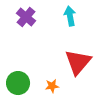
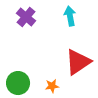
red triangle: rotated 16 degrees clockwise
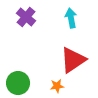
cyan arrow: moved 1 px right, 2 px down
red triangle: moved 5 px left, 2 px up
orange star: moved 5 px right
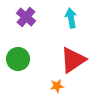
green circle: moved 24 px up
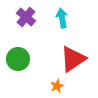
cyan arrow: moved 9 px left
red triangle: moved 1 px up
orange star: rotated 16 degrees counterclockwise
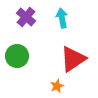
green circle: moved 1 px left, 3 px up
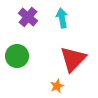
purple cross: moved 2 px right
red triangle: rotated 12 degrees counterclockwise
